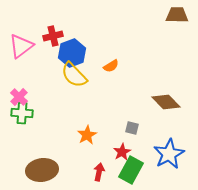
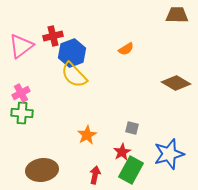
orange semicircle: moved 15 px right, 17 px up
pink cross: moved 2 px right, 4 px up; rotated 18 degrees clockwise
brown diamond: moved 10 px right, 19 px up; rotated 16 degrees counterclockwise
blue star: rotated 12 degrees clockwise
red arrow: moved 4 px left, 3 px down
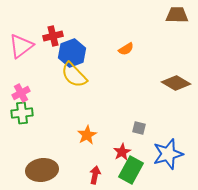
green cross: rotated 10 degrees counterclockwise
gray square: moved 7 px right
blue star: moved 1 px left
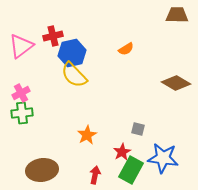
blue hexagon: rotated 8 degrees clockwise
gray square: moved 1 px left, 1 px down
blue star: moved 5 px left, 4 px down; rotated 24 degrees clockwise
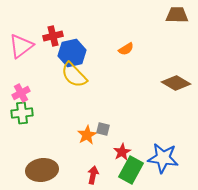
gray square: moved 35 px left
red arrow: moved 2 px left
